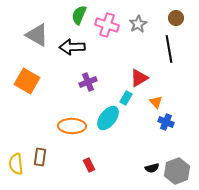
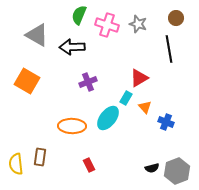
gray star: rotated 24 degrees counterclockwise
orange triangle: moved 11 px left, 5 px down
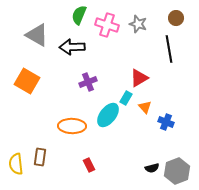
cyan ellipse: moved 3 px up
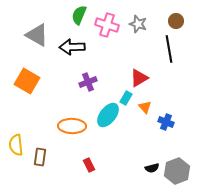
brown circle: moved 3 px down
yellow semicircle: moved 19 px up
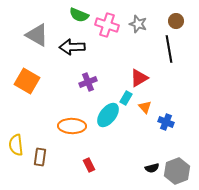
green semicircle: rotated 90 degrees counterclockwise
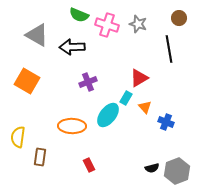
brown circle: moved 3 px right, 3 px up
yellow semicircle: moved 2 px right, 8 px up; rotated 15 degrees clockwise
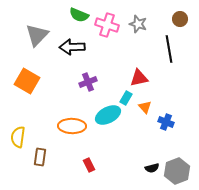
brown circle: moved 1 px right, 1 px down
gray triangle: rotated 45 degrees clockwise
red triangle: rotated 18 degrees clockwise
cyan ellipse: rotated 25 degrees clockwise
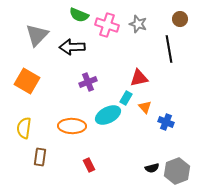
yellow semicircle: moved 6 px right, 9 px up
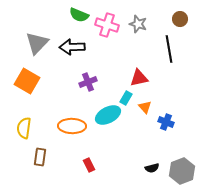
gray triangle: moved 8 px down
gray hexagon: moved 5 px right
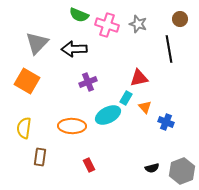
black arrow: moved 2 px right, 2 px down
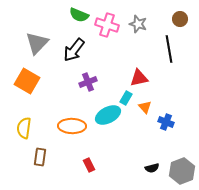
black arrow: moved 1 px down; rotated 50 degrees counterclockwise
